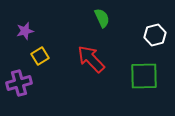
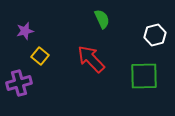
green semicircle: moved 1 px down
yellow square: rotated 18 degrees counterclockwise
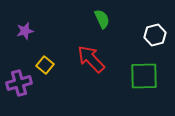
yellow square: moved 5 px right, 9 px down
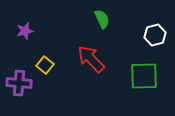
purple cross: rotated 20 degrees clockwise
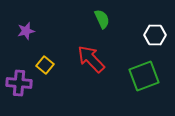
purple star: moved 1 px right
white hexagon: rotated 15 degrees clockwise
green square: rotated 20 degrees counterclockwise
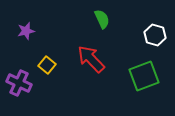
white hexagon: rotated 15 degrees clockwise
yellow square: moved 2 px right
purple cross: rotated 20 degrees clockwise
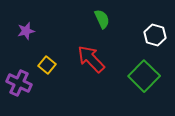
green square: rotated 24 degrees counterclockwise
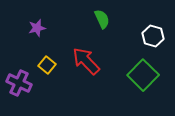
purple star: moved 11 px right, 3 px up
white hexagon: moved 2 px left, 1 px down
red arrow: moved 5 px left, 2 px down
green square: moved 1 px left, 1 px up
